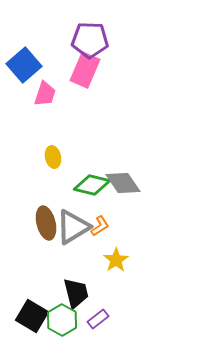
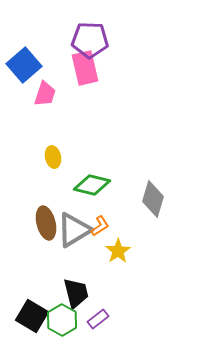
pink rectangle: moved 2 px up; rotated 36 degrees counterclockwise
gray diamond: moved 30 px right, 16 px down; rotated 51 degrees clockwise
gray triangle: moved 1 px right, 3 px down
yellow star: moved 2 px right, 9 px up
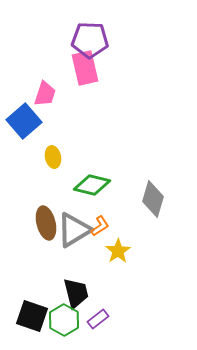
blue square: moved 56 px down
black square: rotated 12 degrees counterclockwise
green hexagon: moved 2 px right
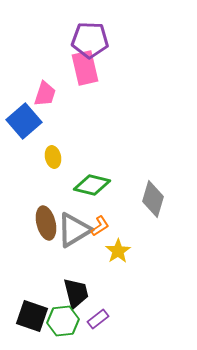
green hexagon: moved 1 px left, 1 px down; rotated 24 degrees clockwise
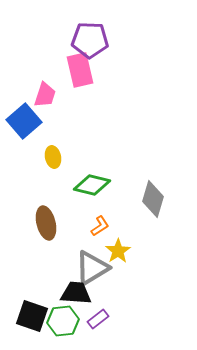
pink rectangle: moved 5 px left, 2 px down
pink trapezoid: moved 1 px down
gray triangle: moved 18 px right, 38 px down
black trapezoid: rotated 72 degrees counterclockwise
